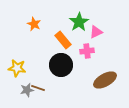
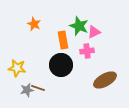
green star: moved 4 px down; rotated 18 degrees counterclockwise
pink triangle: moved 2 px left
orange rectangle: rotated 30 degrees clockwise
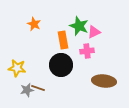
brown ellipse: moved 1 px left, 1 px down; rotated 35 degrees clockwise
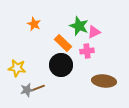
orange rectangle: moved 3 px down; rotated 36 degrees counterclockwise
brown line: rotated 40 degrees counterclockwise
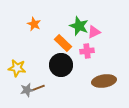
brown ellipse: rotated 15 degrees counterclockwise
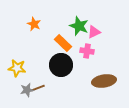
pink cross: rotated 16 degrees clockwise
